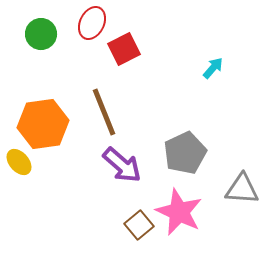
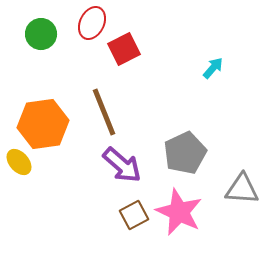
brown square: moved 5 px left, 10 px up; rotated 12 degrees clockwise
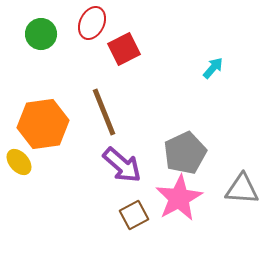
pink star: moved 14 px up; rotated 18 degrees clockwise
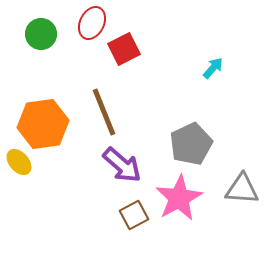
gray pentagon: moved 6 px right, 9 px up
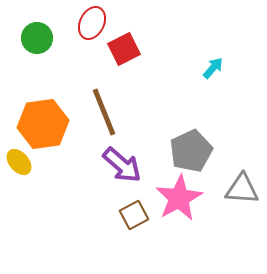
green circle: moved 4 px left, 4 px down
gray pentagon: moved 7 px down
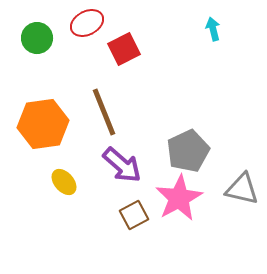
red ellipse: moved 5 px left; rotated 36 degrees clockwise
cyan arrow: moved 39 px up; rotated 55 degrees counterclockwise
gray pentagon: moved 3 px left
yellow ellipse: moved 45 px right, 20 px down
gray triangle: rotated 9 degrees clockwise
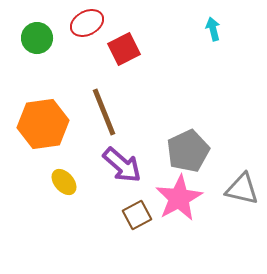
brown square: moved 3 px right
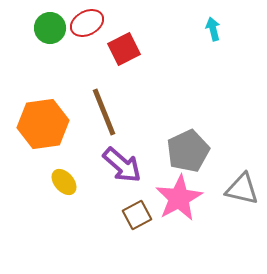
green circle: moved 13 px right, 10 px up
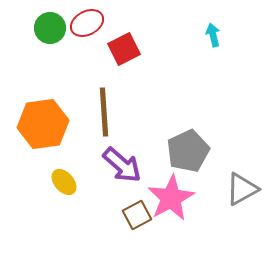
cyan arrow: moved 6 px down
brown line: rotated 18 degrees clockwise
gray triangle: rotated 42 degrees counterclockwise
pink star: moved 8 px left
